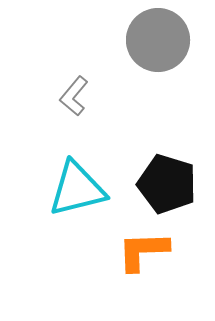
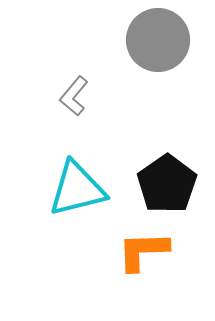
black pentagon: rotated 20 degrees clockwise
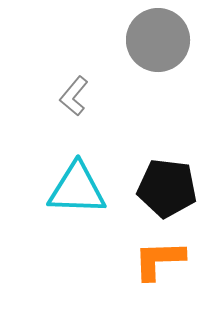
black pentagon: moved 4 px down; rotated 30 degrees counterclockwise
cyan triangle: rotated 16 degrees clockwise
orange L-shape: moved 16 px right, 9 px down
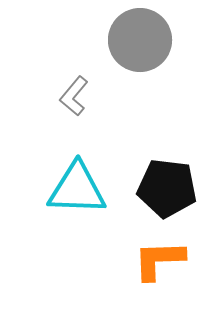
gray circle: moved 18 px left
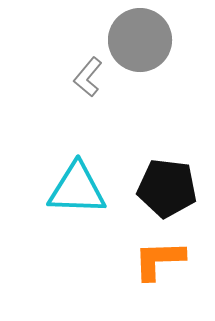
gray L-shape: moved 14 px right, 19 px up
